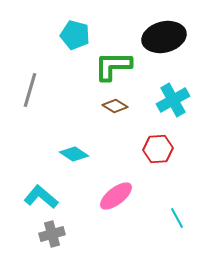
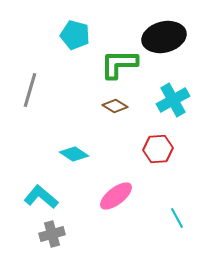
green L-shape: moved 6 px right, 2 px up
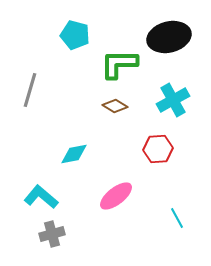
black ellipse: moved 5 px right
cyan diamond: rotated 44 degrees counterclockwise
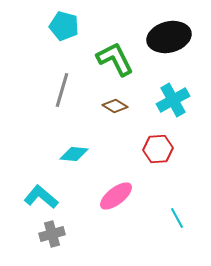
cyan pentagon: moved 11 px left, 9 px up
green L-shape: moved 4 px left, 5 px up; rotated 63 degrees clockwise
gray line: moved 32 px right
cyan diamond: rotated 16 degrees clockwise
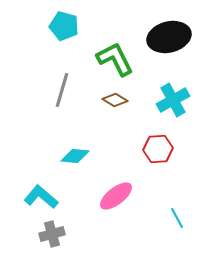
brown diamond: moved 6 px up
cyan diamond: moved 1 px right, 2 px down
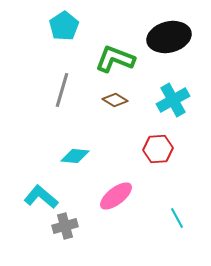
cyan pentagon: rotated 24 degrees clockwise
green L-shape: rotated 42 degrees counterclockwise
gray cross: moved 13 px right, 8 px up
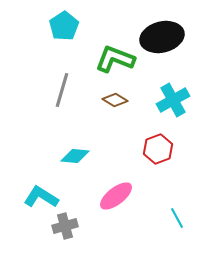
black ellipse: moved 7 px left
red hexagon: rotated 16 degrees counterclockwise
cyan L-shape: rotated 8 degrees counterclockwise
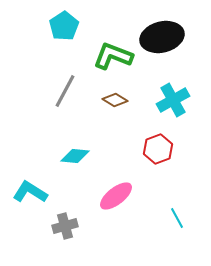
green L-shape: moved 2 px left, 3 px up
gray line: moved 3 px right, 1 px down; rotated 12 degrees clockwise
cyan L-shape: moved 11 px left, 5 px up
